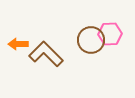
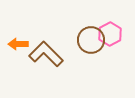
pink hexagon: rotated 25 degrees counterclockwise
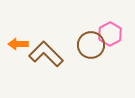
brown circle: moved 5 px down
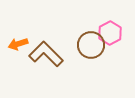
pink hexagon: moved 1 px up
orange arrow: rotated 18 degrees counterclockwise
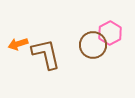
brown circle: moved 2 px right
brown L-shape: rotated 32 degrees clockwise
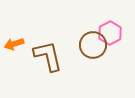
orange arrow: moved 4 px left
brown L-shape: moved 2 px right, 2 px down
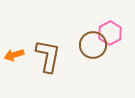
orange arrow: moved 11 px down
brown L-shape: rotated 24 degrees clockwise
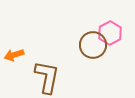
brown L-shape: moved 1 px left, 21 px down
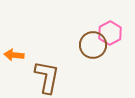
orange arrow: rotated 24 degrees clockwise
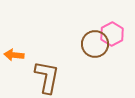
pink hexagon: moved 2 px right, 1 px down
brown circle: moved 2 px right, 1 px up
